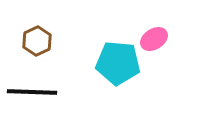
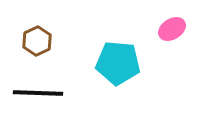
pink ellipse: moved 18 px right, 10 px up
black line: moved 6 px right, 1 px down
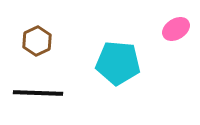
pink ellipse: moved 4 px right
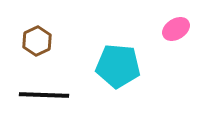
cyan pentagon: moved 3 px down
black line: moved 6 px right, 2 px down
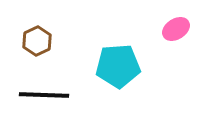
cyan pentagon: rotated 9 degrees counterclockwise
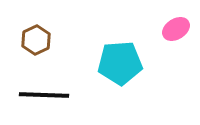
brown hexagon: moved 1 px left, 1 px up
cyan pentagon: moved 2 px right, 3 px up
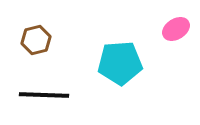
brown hexagon: rotated 12 degrees clockwise
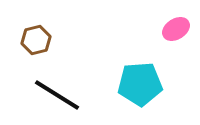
cyan pentagon: moved 20 px right, 21 px down
black line: moved 13 px right; rotated 30 degrees clockwise
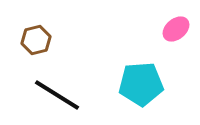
pink ellipse: rotated 8 degrees counterclockwise
cyan pentagon: moved 1 px right
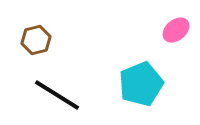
pink ellipse: moved 1 px down
cyan pentagon: rotated 18 degrees counterclockwise
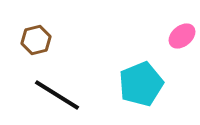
pink ellipse: moved 6 px right, 6 px down
